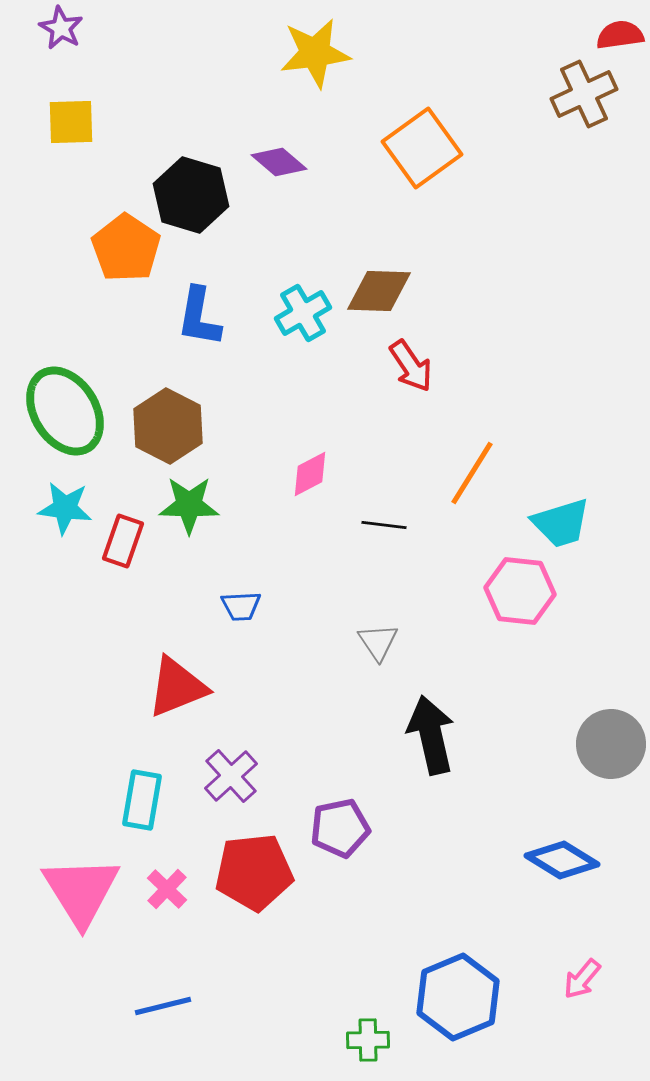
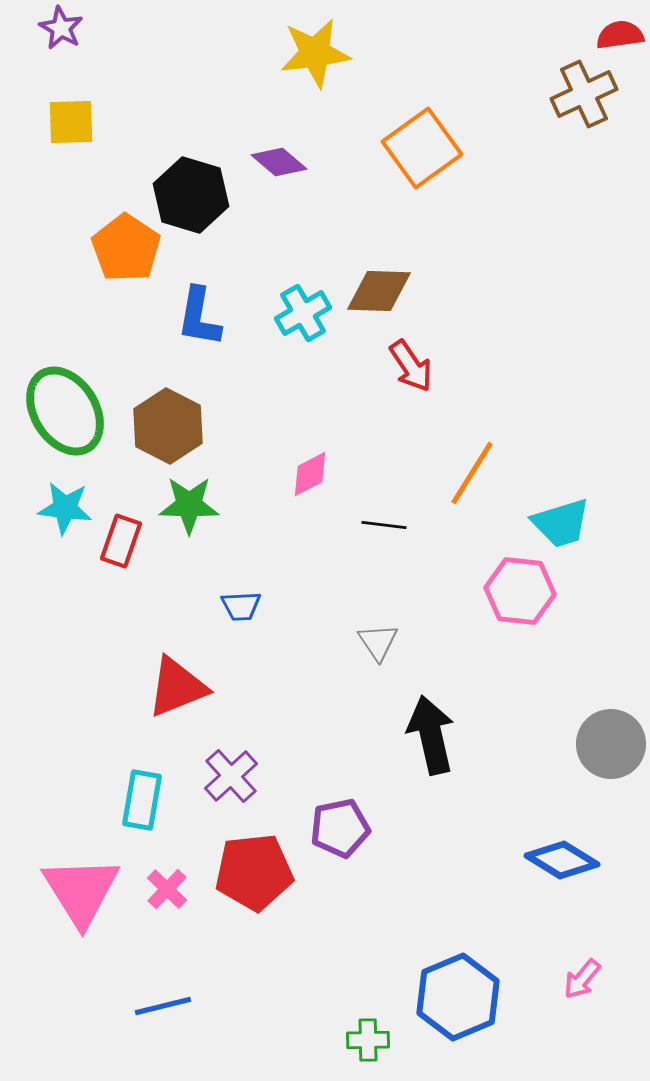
red rectangle: moved 2 px left
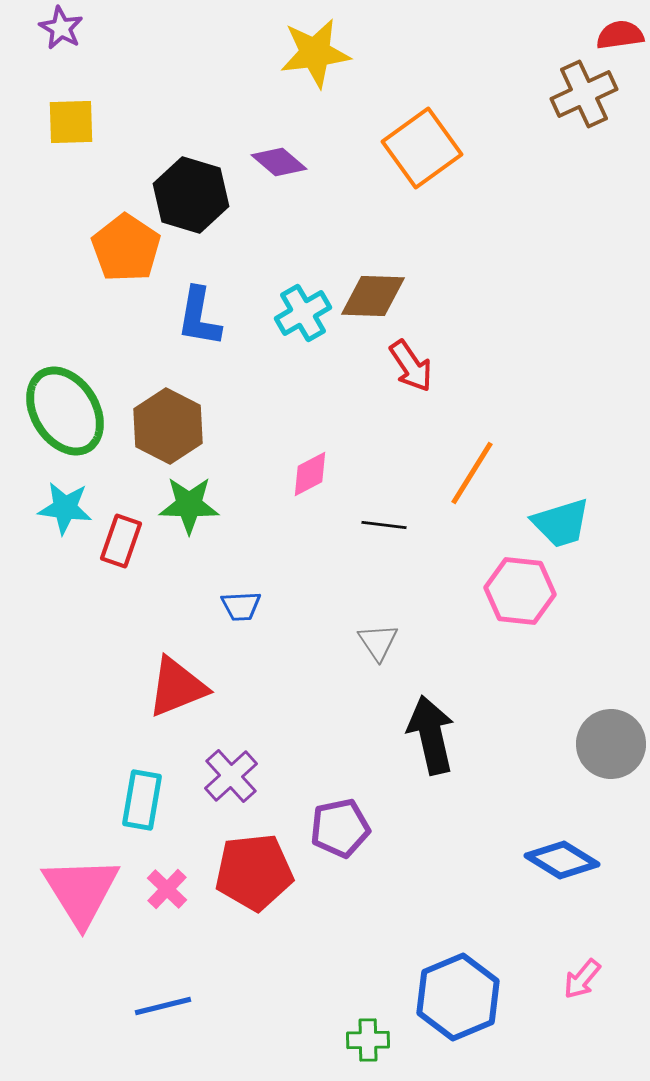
brown diamond: moved 6 px left, 5 px down
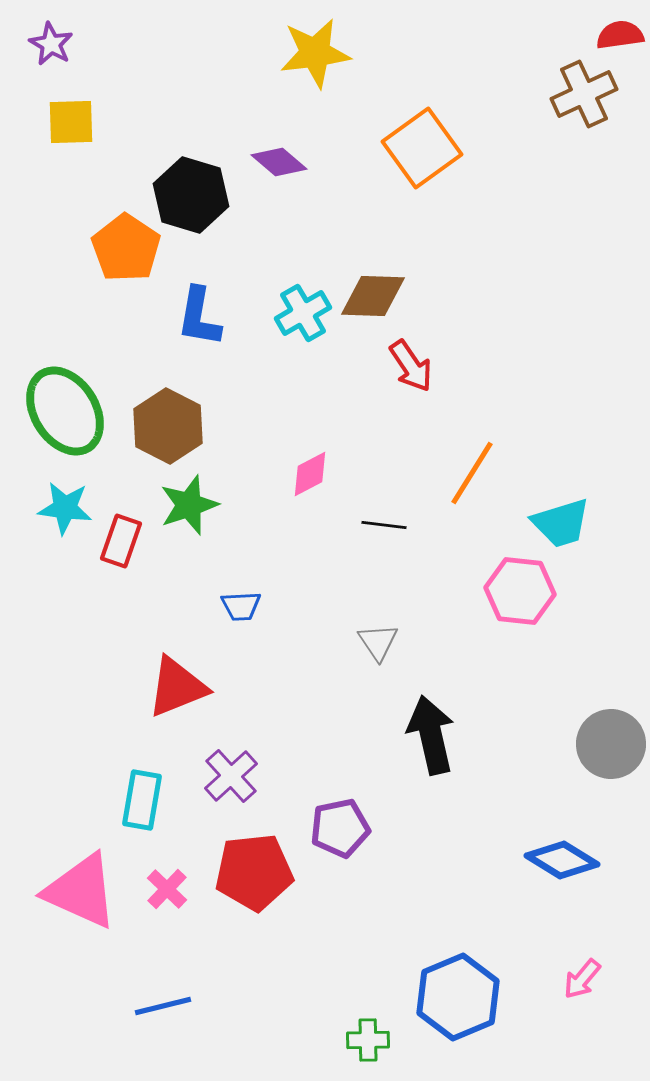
purple star: moved 10 px left, 16 px down
green star: rotated 20 degrees counterclockwise
pink triangle: rotated 34 degrees counterclockwise
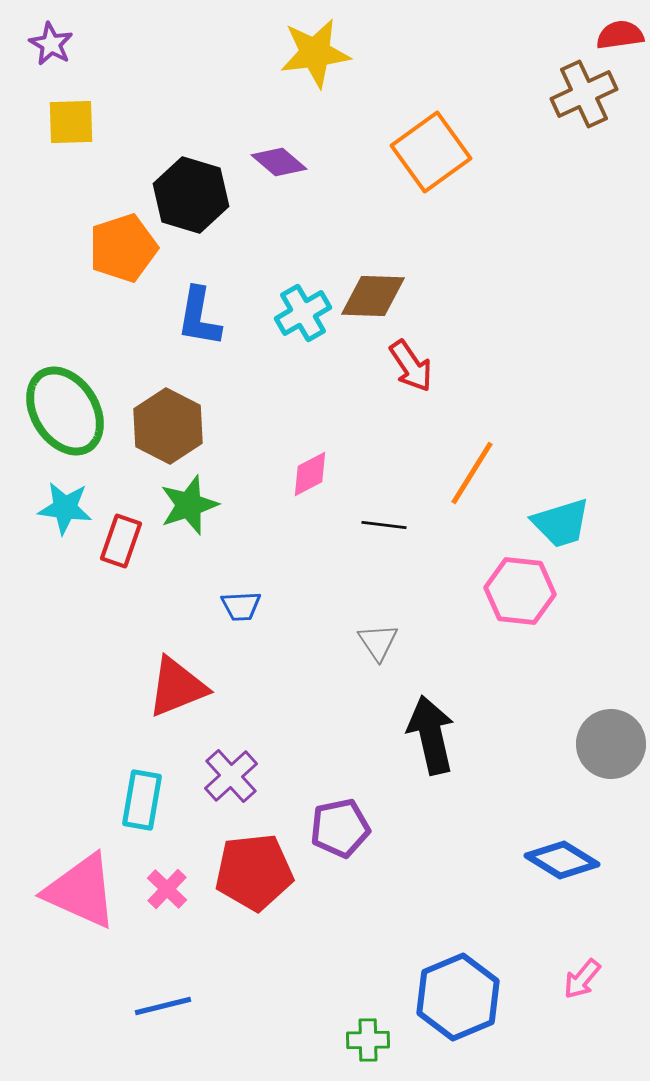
orange square: moved 9 px right, 4 px down
orange pentagon: moved 3 px left; rotated 20 degrees clockwise
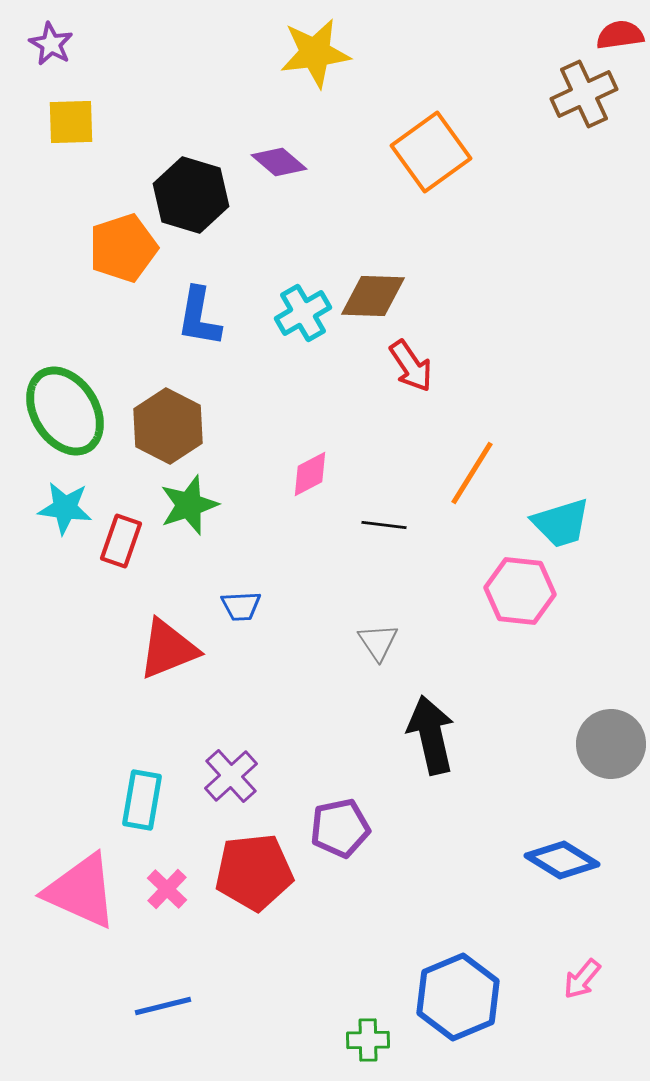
red triangle: moved 9 px left, 38 px up
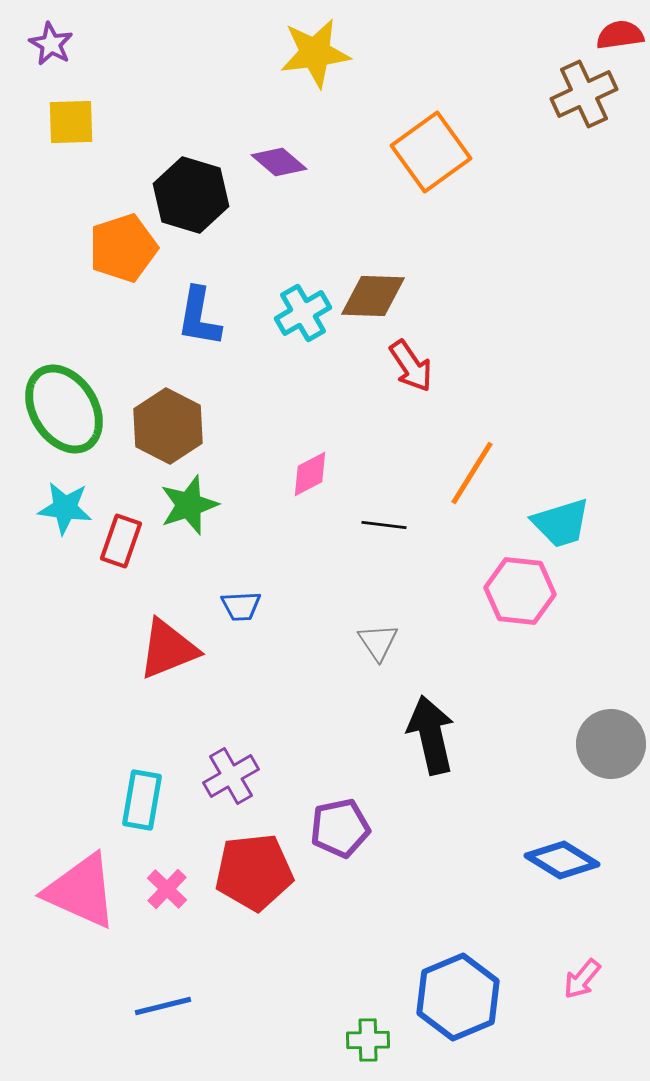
green ellipse: moved 1 px left, 2 px up
purple cross: rotated 12 degrees clockwise
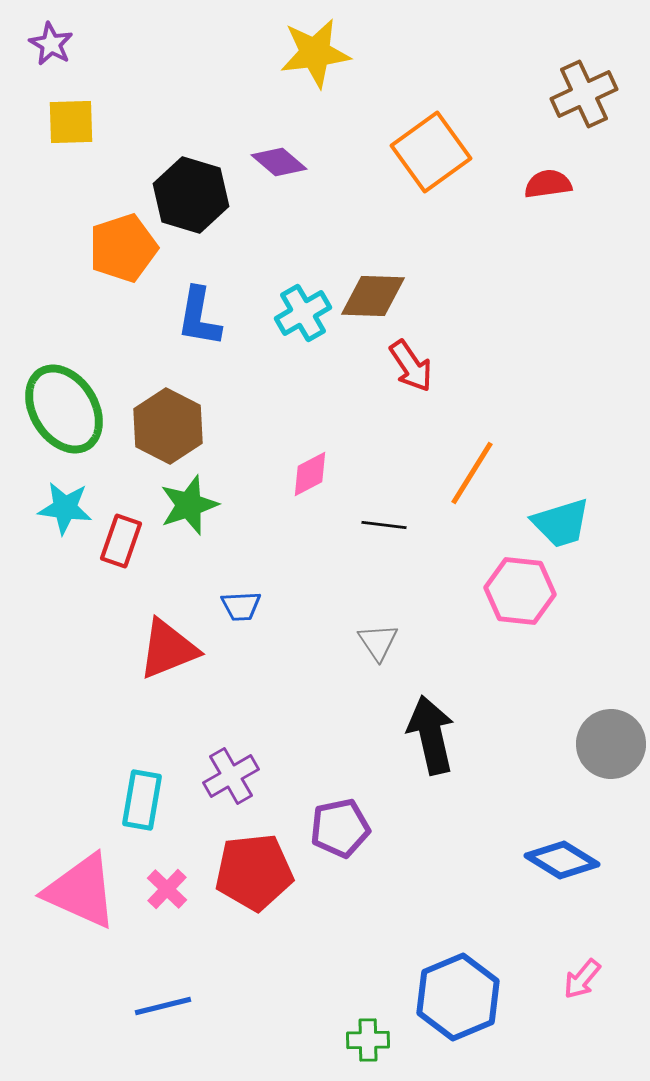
red semicircle: moved 72 px left, 149 px down
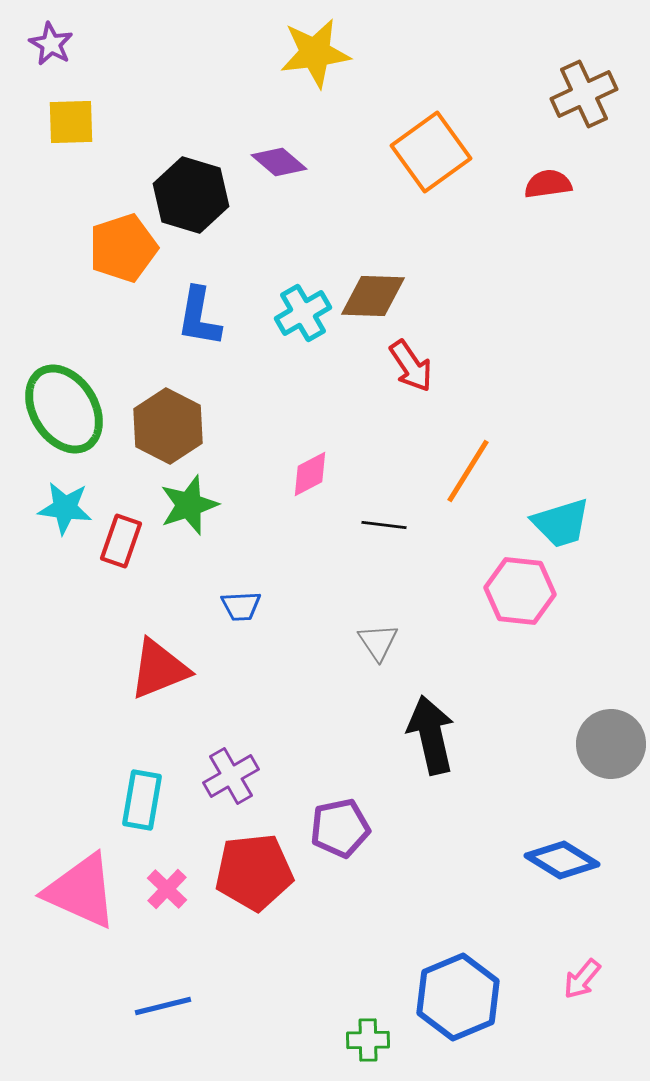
orange line: moved 4 px left, 2 px up
red triangle: moved 9 px left, 20 px down
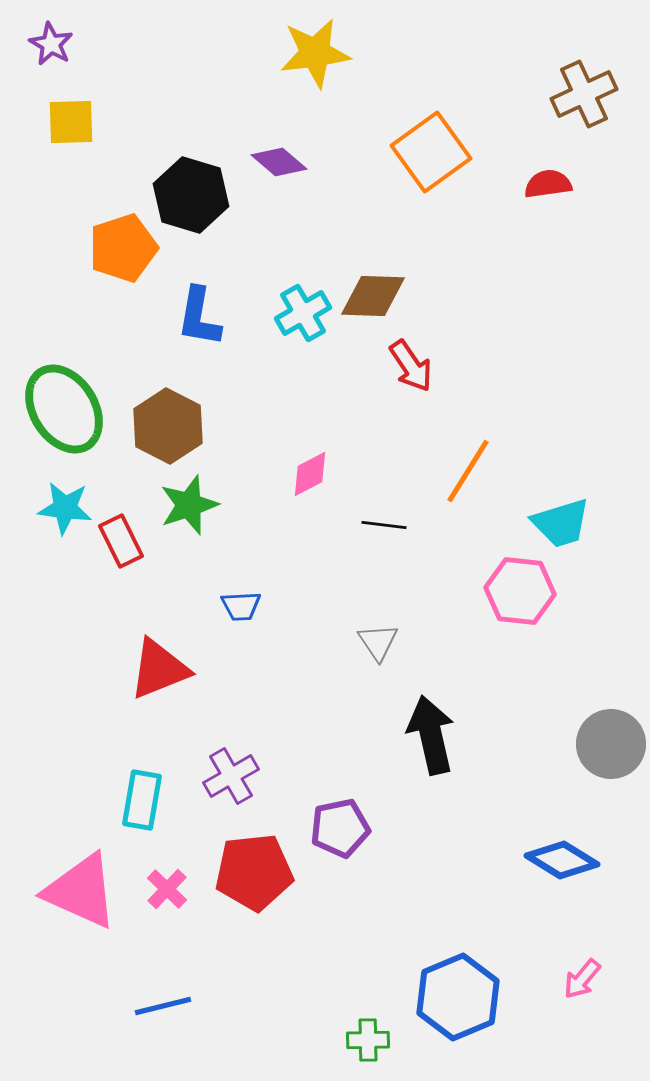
red rectangle: rotated 45 degrees counterclockwise
